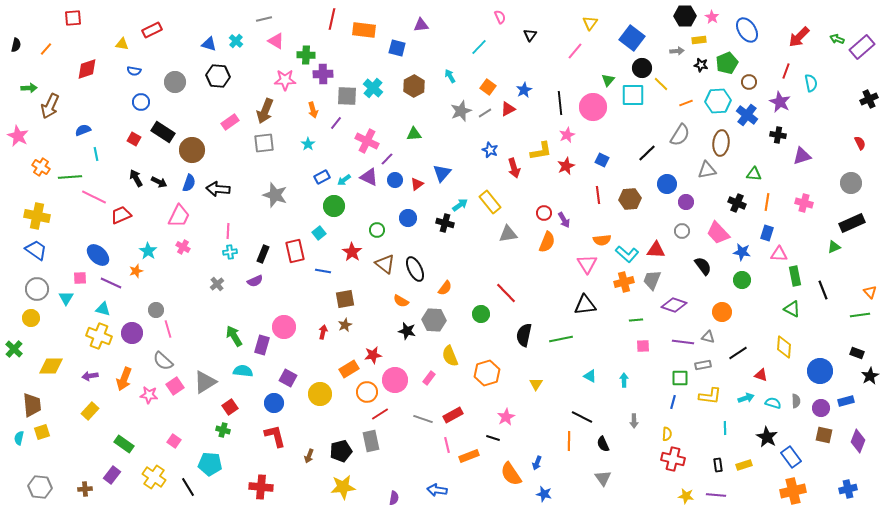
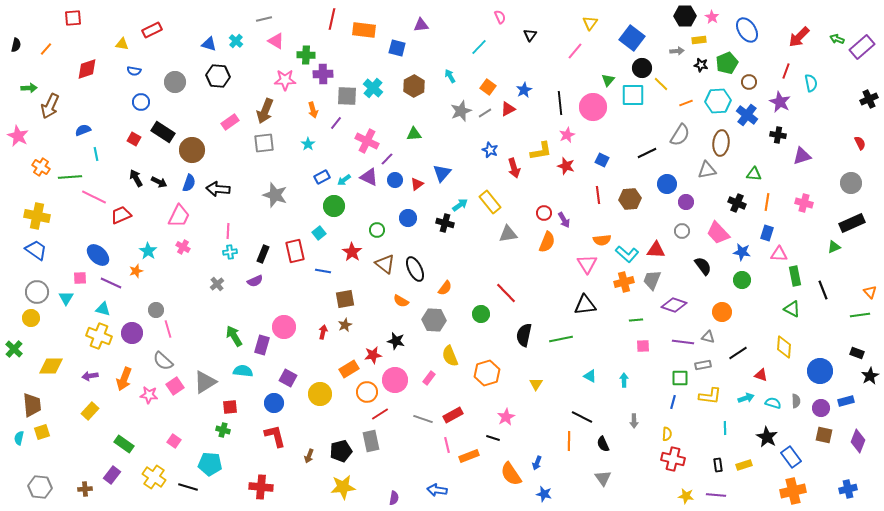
black line at (647, 153): rotated 18 degrees clockwise
red star at (566, 166): rotated 30 degrees counterclockwise
gray circle at (37, 289): moved 3 px down
black star at (407, 331): moved 11 px left, 10 px down
red square at (230, 407): rotated 28 degrees clockwise
black line at (188, 487): rotated 42 degrees counterclockwise
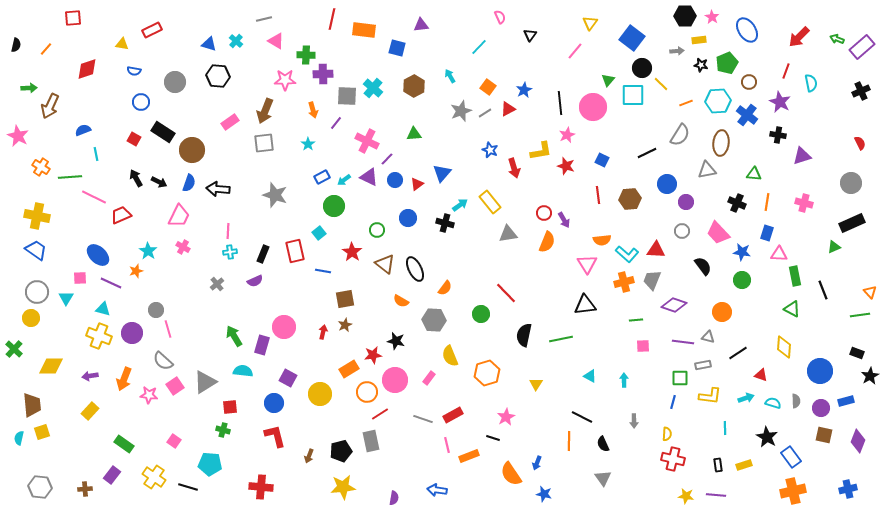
black cross at (869, 99): moved 8 px left, 8 px up
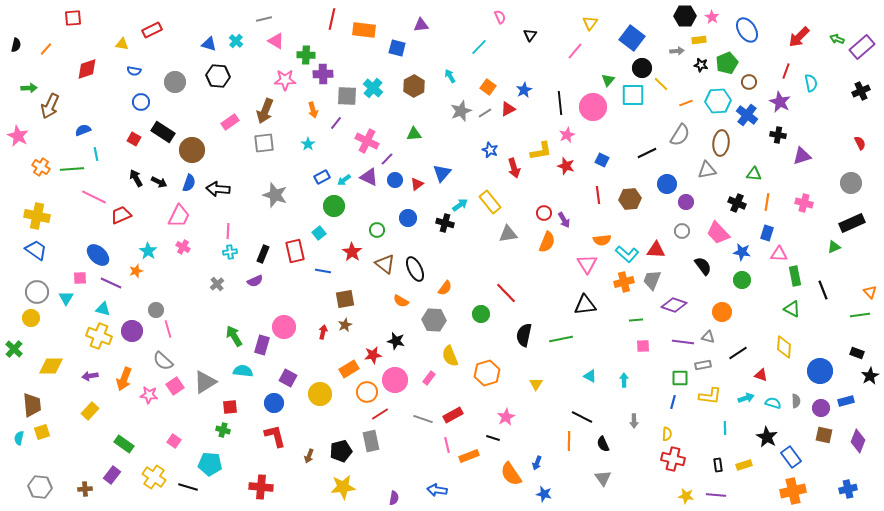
green line at (70, 177): moved 2 px right, 8 px up
purple circle at (132, 333): moved 2 px up
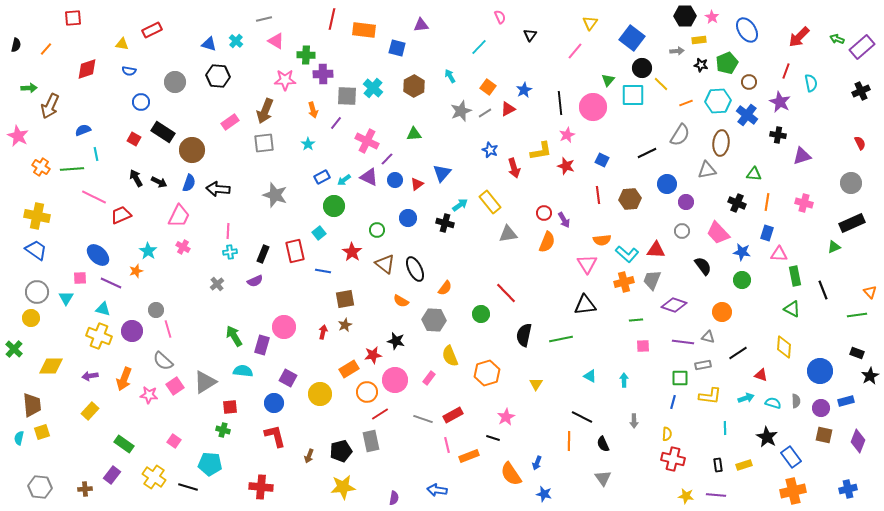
blue semicircle at (134, 71): moved 5 px left
green line at (860, 315): moved 3 px left
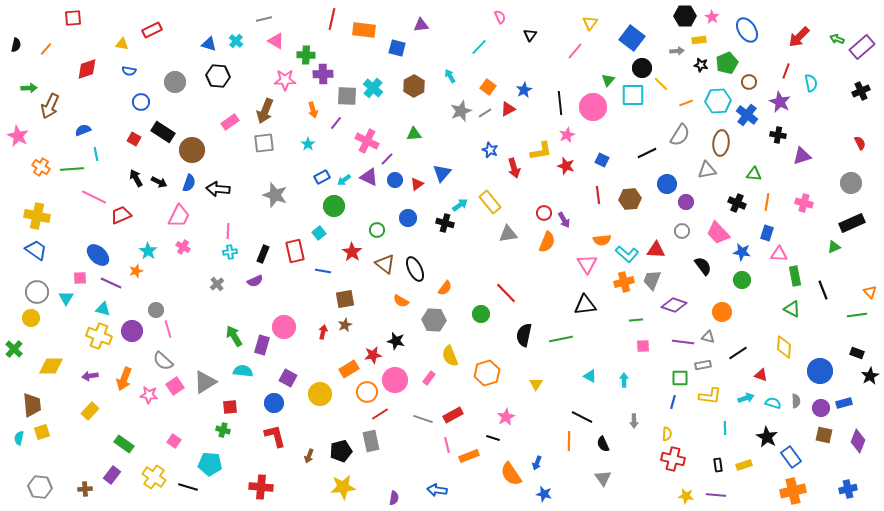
blue rectangle at (846, 401): moved 2 px left, 2 px down
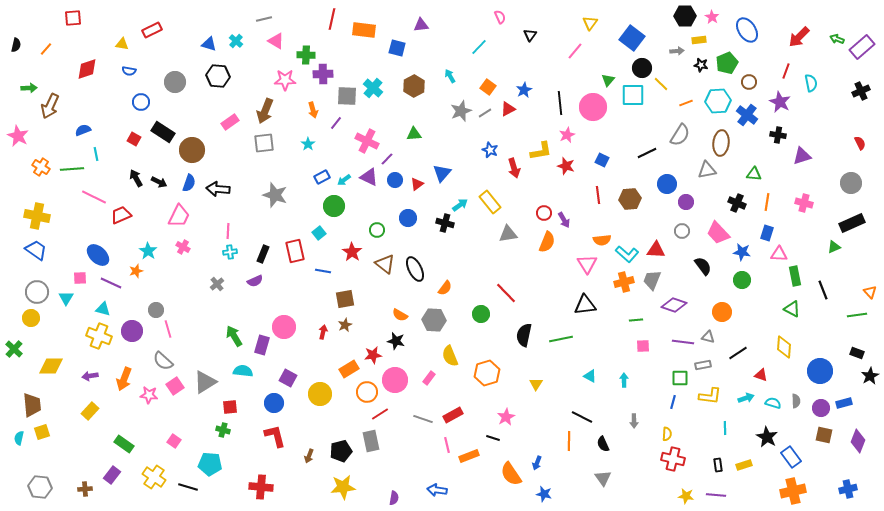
orange semicircle at (401, 301): moved 1 px left, 14 px down
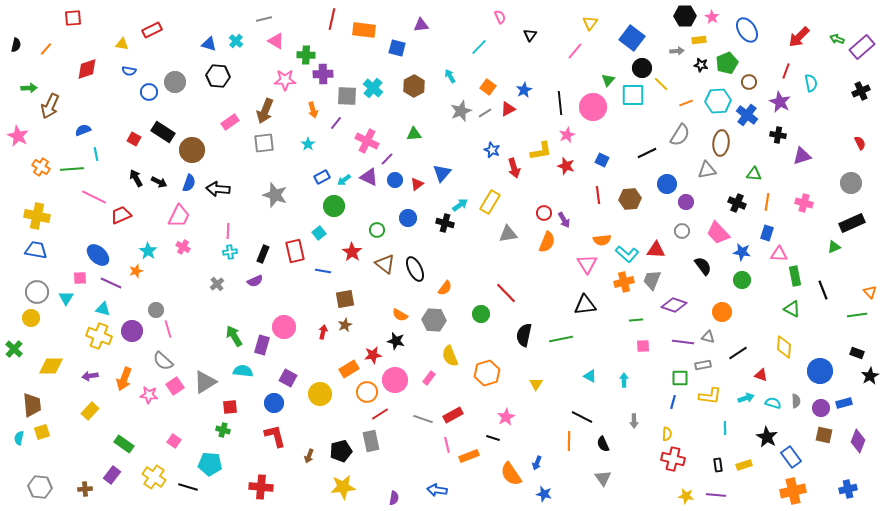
blue circle at (141, 102): moved 8 px right, 10 px up
blue star at (490, 150): moved 2 px right
yellow rectangle at (490, 202): rotated 70 degrees clockwise
blue trapezoid at (36, 250): rotated 25 degrees counterclockwise
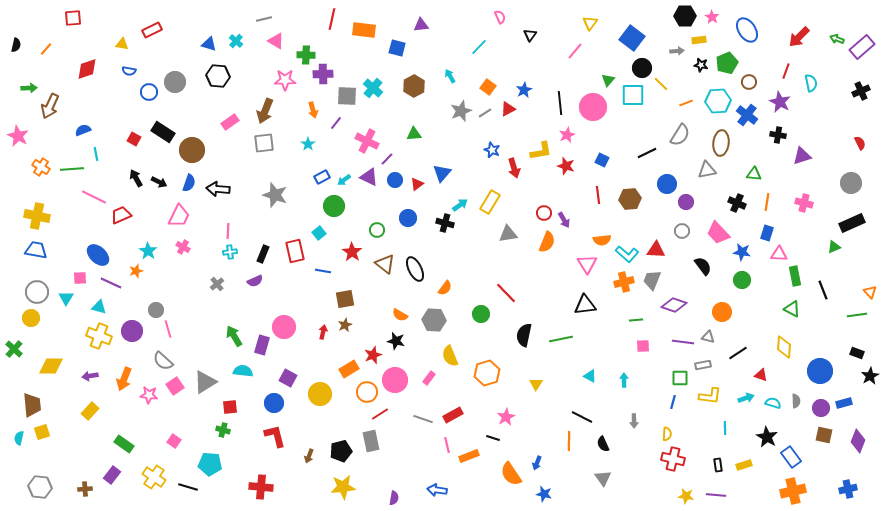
cyan triangle at (103, 309): moved 4 px left, 2 px up
red star at (373, 355): rotated 12 degrees counterclockwise
